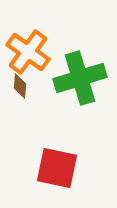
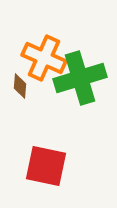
orange cross: moved 16 px right, 6 px down; rotated 12 degrees counterclockwise
red square: moved 11 px left, 2 px up
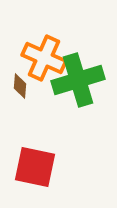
green cross: moved 2 px left, 2 px down
red square: moved 11 px left, 1 px down
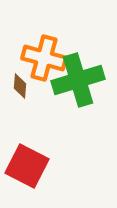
orange cross: rotated 9 degrees counterclockwise
red square: moved 8 px left, 1 px up; rotated 15 degrees clockwise
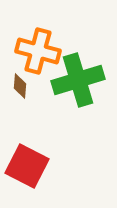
orange cross: moved 6 px left, 7 px up
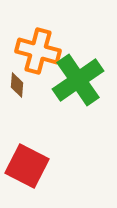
green cross: rotated 18 degrees counterclockwise
brown diamond: moved 3 px left, 1 px up
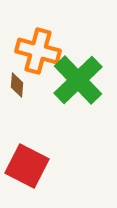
green cross: rotated 9 degrees counterclockwise
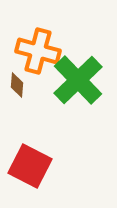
red square: moved 3 px right
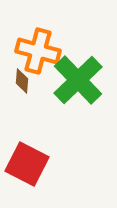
brown diamond: moved 5 px right, 4 px up
red square: moved 3 px left, 2 px up
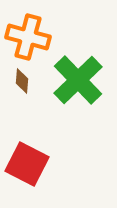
orange cross: moved 10 px left, 14 px up
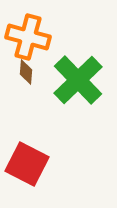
brown diamond: moved 4 px right, 9 px up
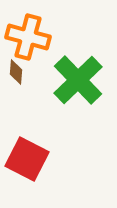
brown diamond: moved 10 px left
red square: moved 5 px up
